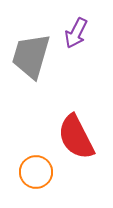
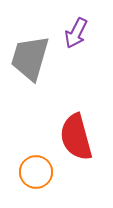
gray trapezoid: moved 1 px left, 2 px down
red semicircle: rotated 12 degrees clockwise
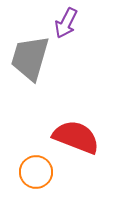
purple arrow: moved 10 px left, 10 px up
red semicircle: rotated 126 degrees clockwise
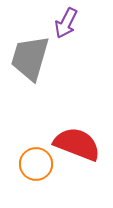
red semicircle: moved 1 px right, 7 px down
orange circle: moved 8 px up
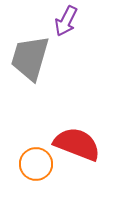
purple arrow: moved 2 px up
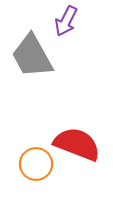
gray trapezoid: moved 2 px right, 2 px up; rotated 45 degrees counterclockwise
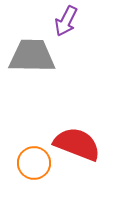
gray trapezoid: rotated 120 degrees clockwise
orange circle: moved 2 px left, 1 px up
